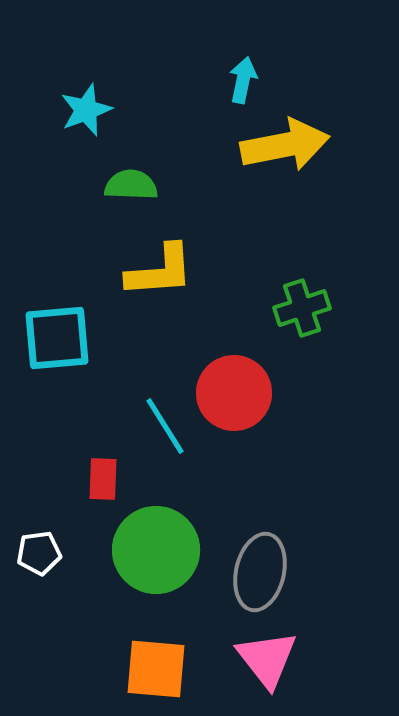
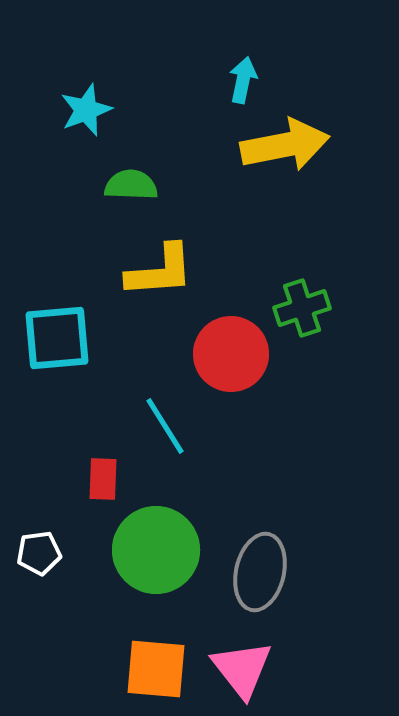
red circle: moved 3 px left, 39 px up
pink triangle: moved 25 px left, 10 px down
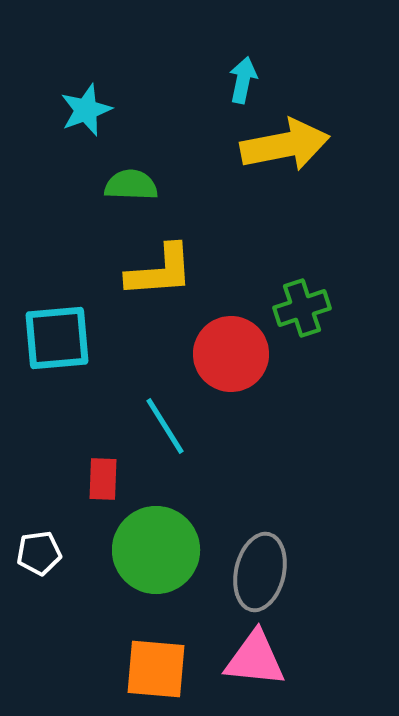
pink triangle: moved 13 px right, 10 px up; rotated 46 degrees counterclockwise
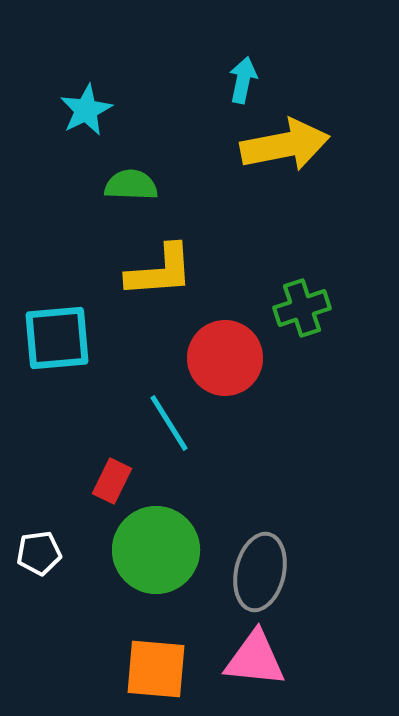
cyan star: rotated 6 degrees counterclockwise
red circle: moved 6 px left, 4 px down
cyan line: moved 4 px right, 3 px up
red rectangle: moved 9 px right, 2 px down; rotated 24 degrees clockwise
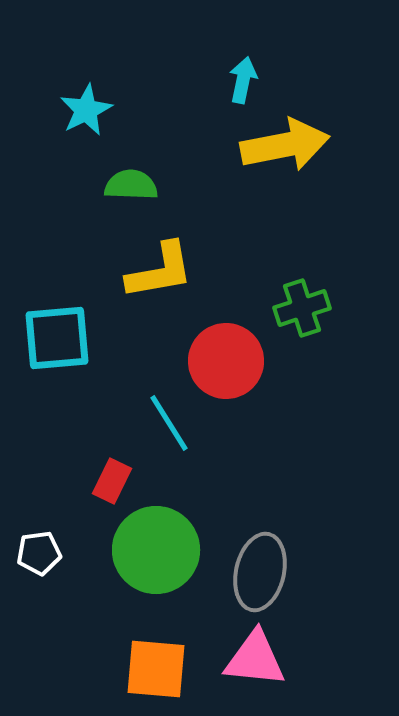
yellow L-shape: rotated 6 degrees counterclockwise
red circle: moved 1 px right, 3 px down
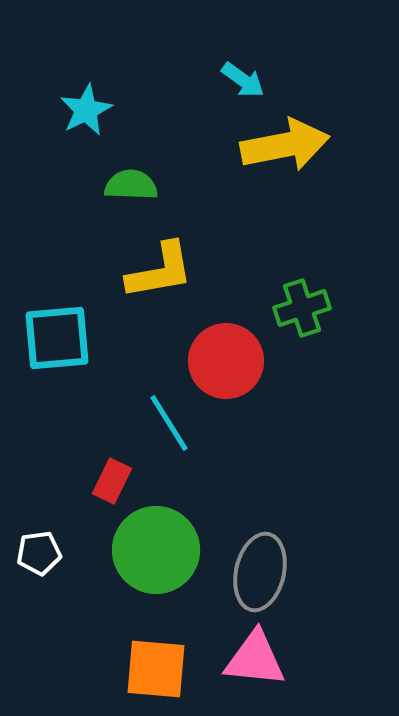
cyan arrow: rotated 114 degrees clockwise
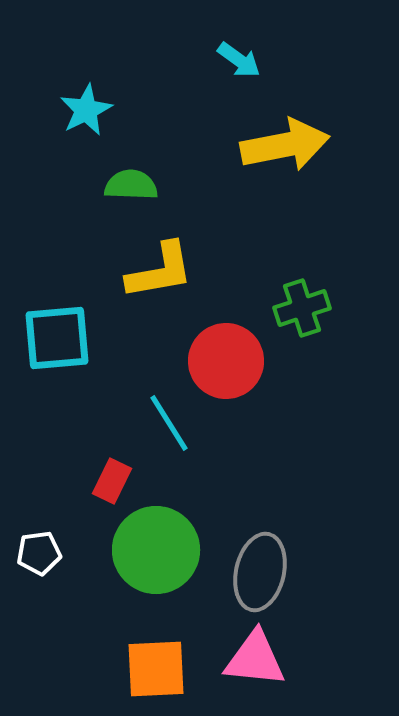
cyan arrow: moved 4 px left, 20 px up
orange square: rotated 8 degrees counterclockwise
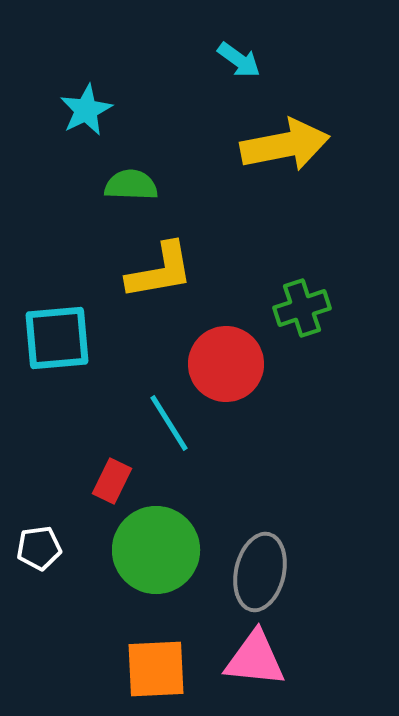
red circle: moved 3 px down
white pentagon: moved 5 px up
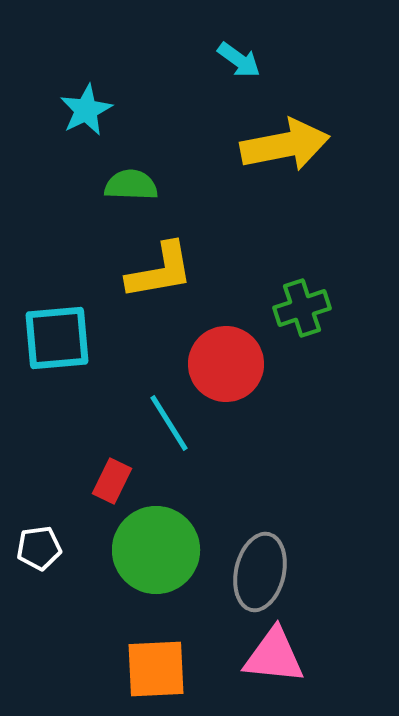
pink triangle: moved 19 px right, 3 px up
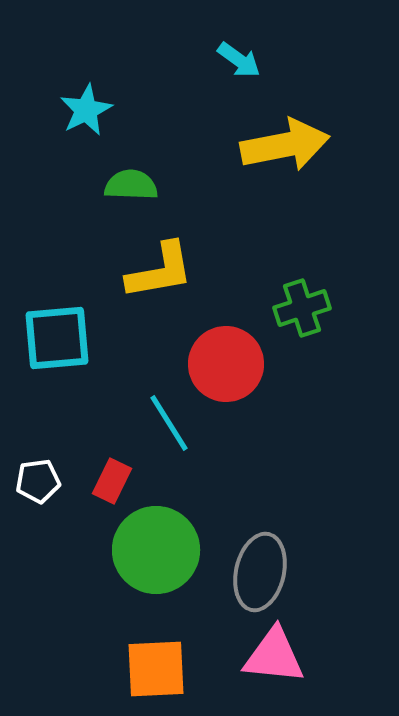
white pentagon: moved 1 px left, 67 px up
